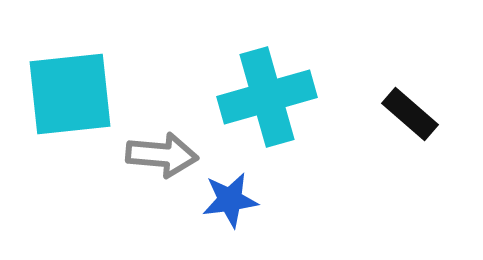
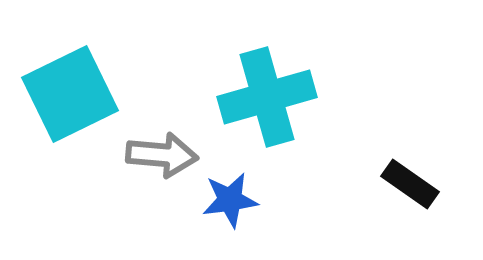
cyan square: rotated 20 degrees counterclockwise
black rectangle: moved 70 px down; rotated 6 degrees counterclockwise
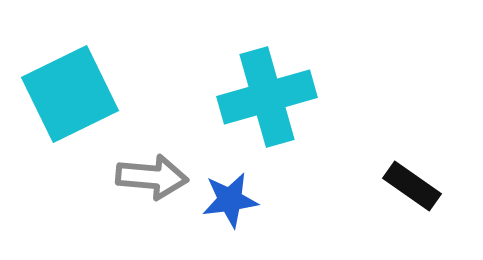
gray arrow: moved 10 px left, 22 px down
black rectangle: moved 2 px right, 2 px down
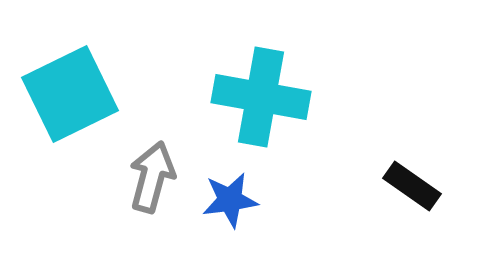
cyan cross: moved 6 px left; rotated 26 degrees clockwise
gray arrow: rotated 80 degrees counterclockwise
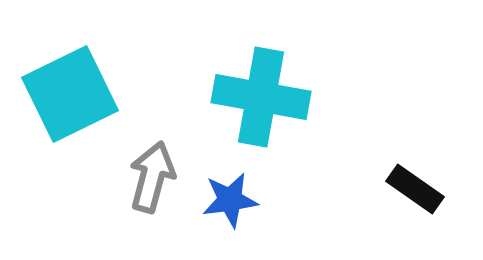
black rectangle: moved 3 px right, 3 px down
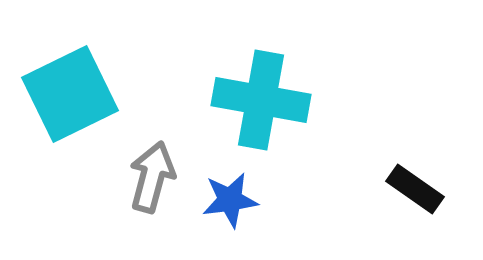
cyan cross: moved 3 px down
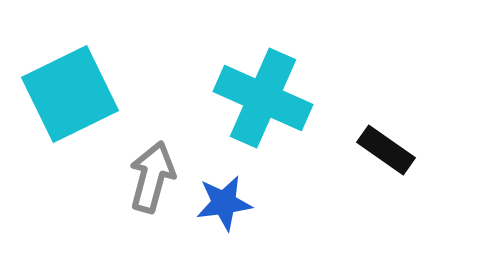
cyan cross: moved 2 px right, 2 px up; rotated 14 degrees clockwise
black rectangle: moved 29 px left, 39 px up
blue star: moved 6 px left, 3 px down
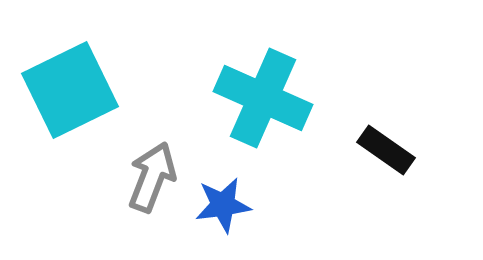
cyan square: moved 4 px up
gray arrow: rotated 6 degrees clockwise
blue star: moved 1 px left, 2 px down
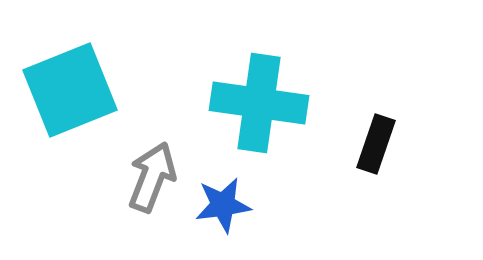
cyan square: rotated 4 degrees clockwise
cyan cross: moved 4 px left, 5 px down; rotated 16 degrees counterclockwise
black rectangle: moved 10 px left, 6 px up; rotated 74 degrees clockwise
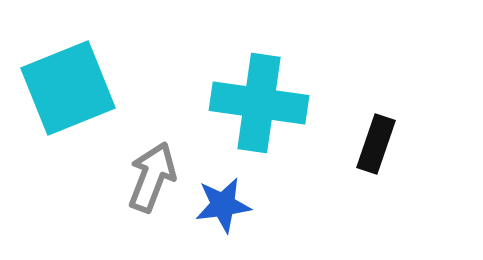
cyan square: moved 2 px left, 2 px up
